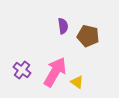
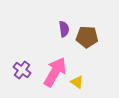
purple semicircle: moved 1 px right, 3 px down
brown pentagon: moved 1 px left, 1 px down; rotated 10 degrees counterclockwise
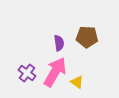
purple semicircle: moved 5 px left, 14 px down
purple cross: moved 5 px right, 3 px down
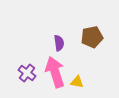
brown pentagon: moved 5 px right; rotated 15 degrees counterclockwise
pink arrow: rotated 48 degrees counterclockwise
yellow triangle: rotated 24 degrees counterclockwise
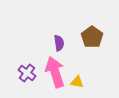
brown pentagon: rotated 25 degrees counterclockwise
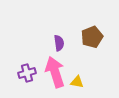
brown pentagon: rotated 15 degrees clockwise
purple cross: rotated 36 degrees clockwise
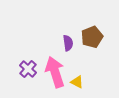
purple semicircle: moved 9 px right
purple cross: moved 1 px right, 4 px up; rotated 30 degrees counterclockwise
yellow triangle: rotated 16 degrees clockwise
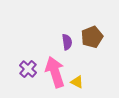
purple semicircle: moved 1 px left, 1 px up
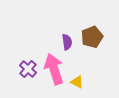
pink arrow: moved 1 px left, 3 px up
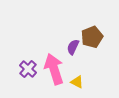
purple semicircle: moved 6 px right, 5 px down; rotated 147 degrees counterclockwise
